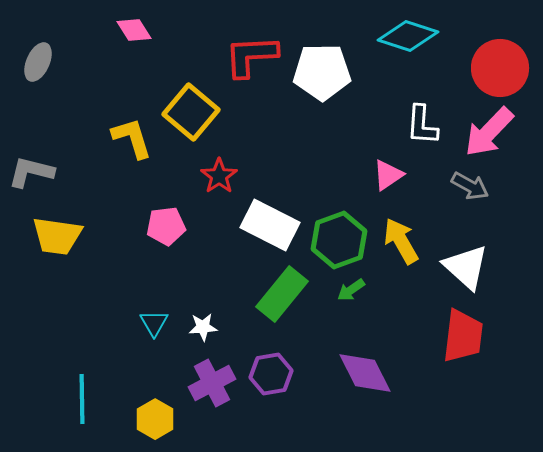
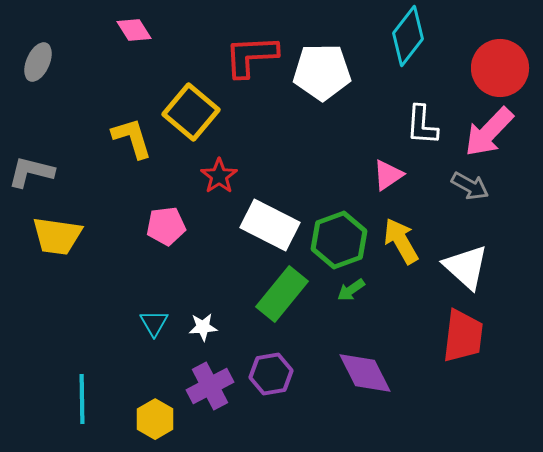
cyan diamond: rotated 70 degrees counterclockwise
purple cross: moved 2 px left, 3 px down
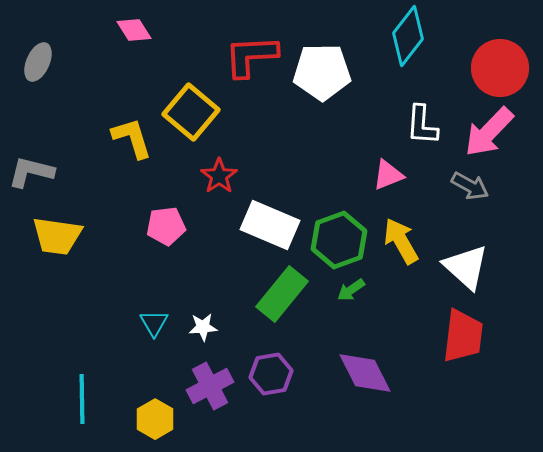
pink triangle: rotated 12 degrees clockwise
white rectangle: rotated 4 degrees counterclockwise
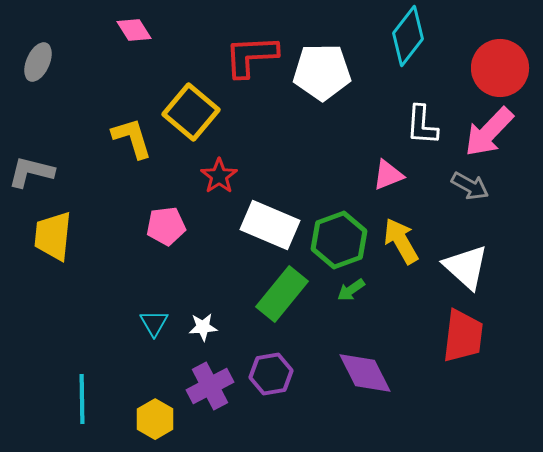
yellow trapezoid: moved 4 px left; rotated 88 degrees clockwise
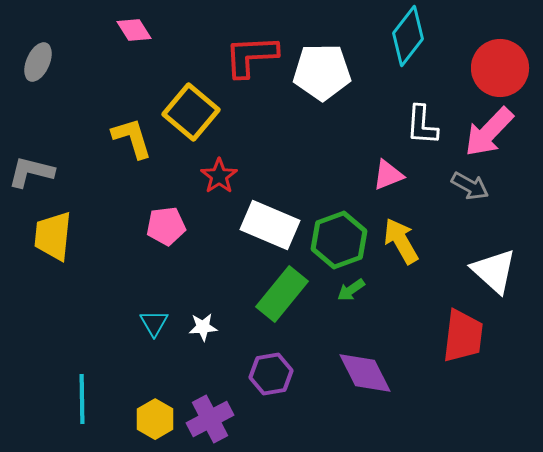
white triangle: moved 28 px right, 4 px down
purple cross: moved 33 px down
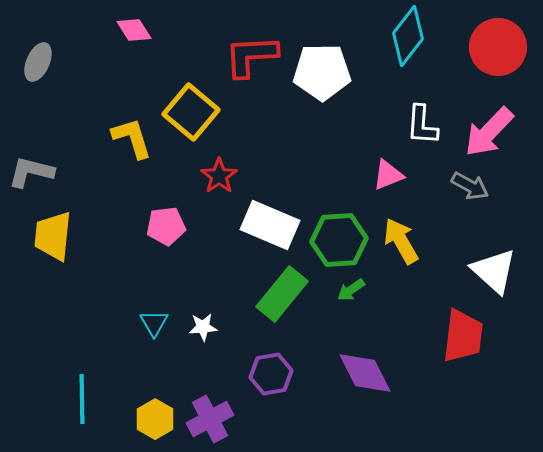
red circle: moved 2 px left, 21 px up
green hexagon: rotated 16 degrees clockwise
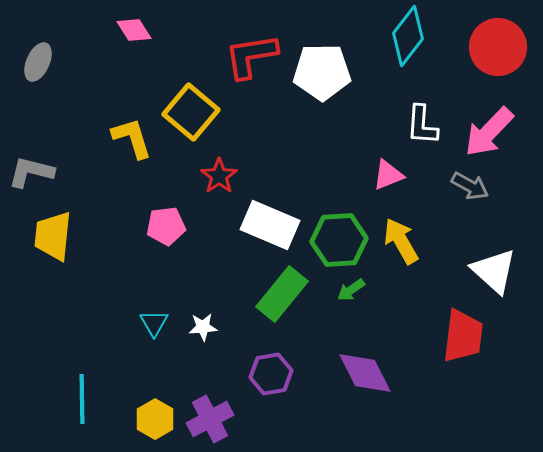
red L-shape: rotated 6 degrees counterclockwise
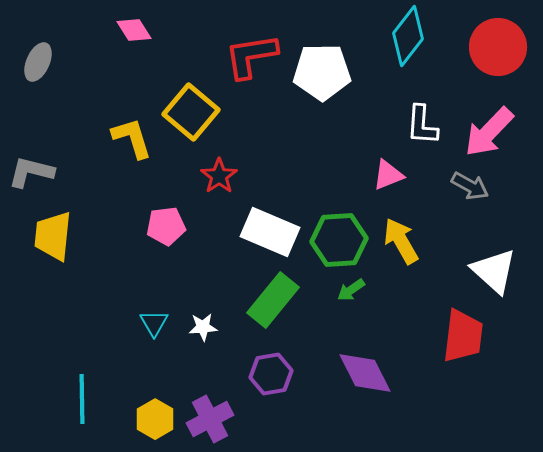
white rectangle: moved 7 px down
green rectangle: moved 9 px left, 6 px down
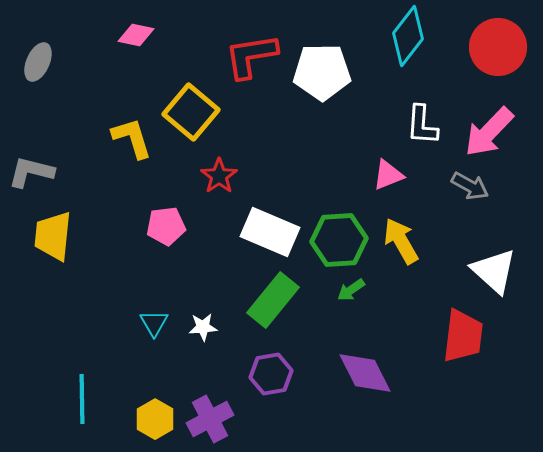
pink diamond: moved 2 px right, 5 px down; rotated 45 degrees counterclockwise
